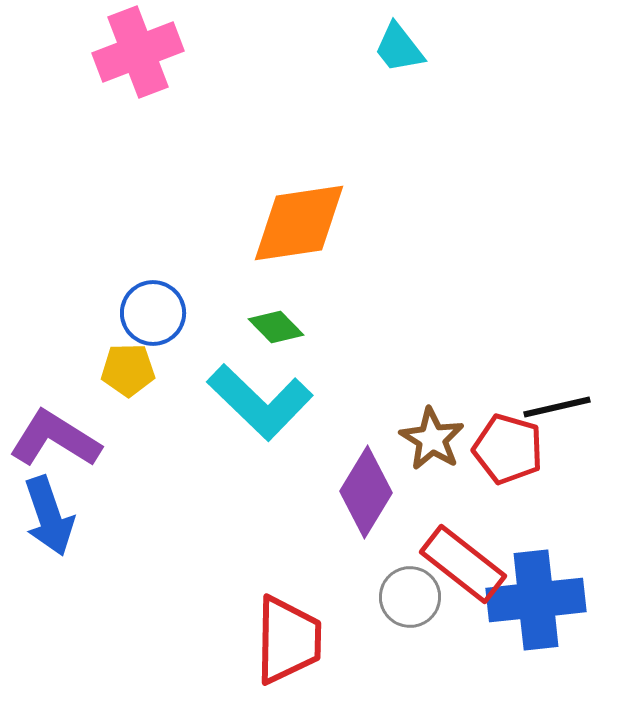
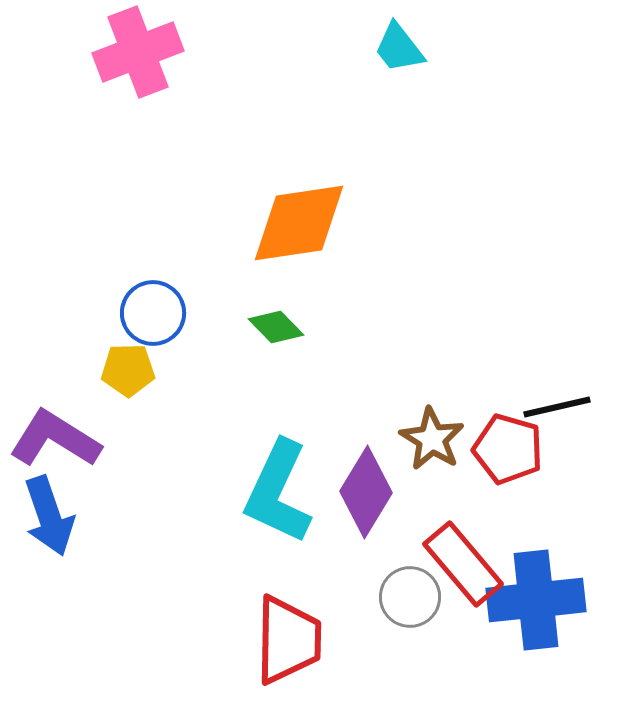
cyan L-shape: moved 18 px right, 90 px down; rotated 71 degrees clockwise
red rectangle: rotated 12 degrees clockwise
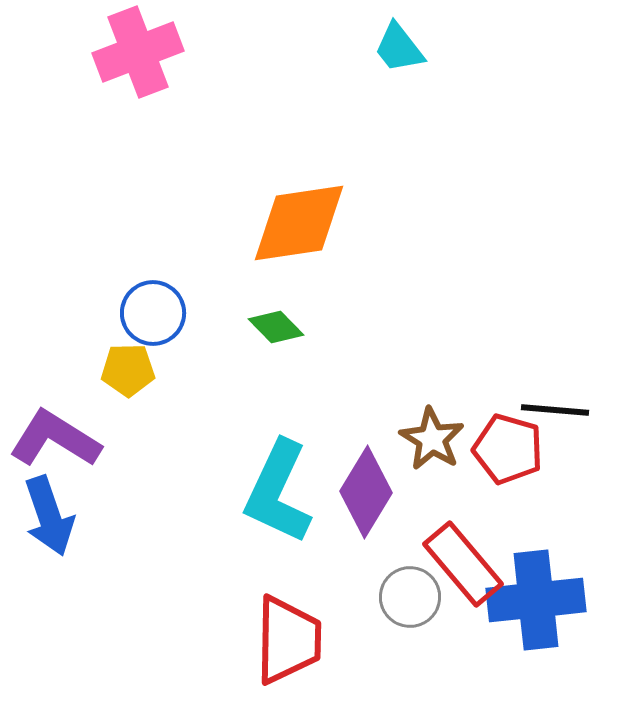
black line: moved 2 px left, 3 px down; rotated 18 degrees clockwise
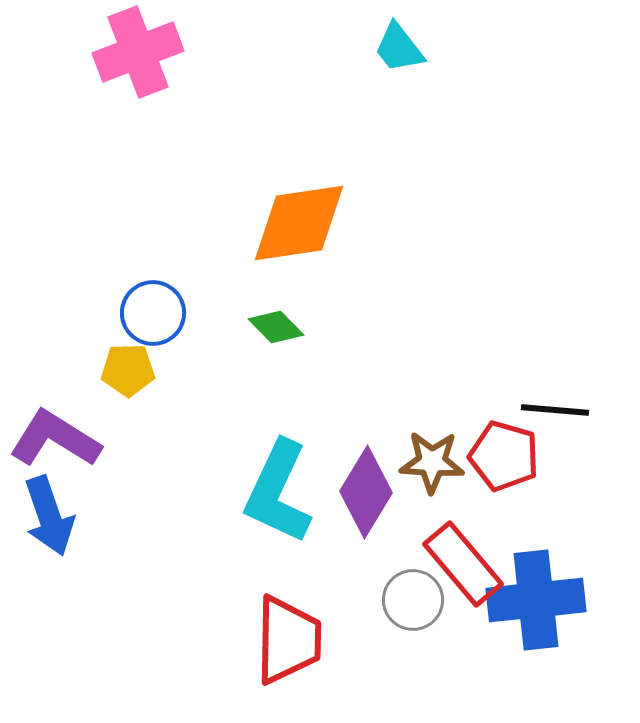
brown star: moved 23 px down; rotated 28 degrees counterclockwise
red pentagon: moved 4 px left, 7 px down
gray circle: moved 3 px right, 3 px down
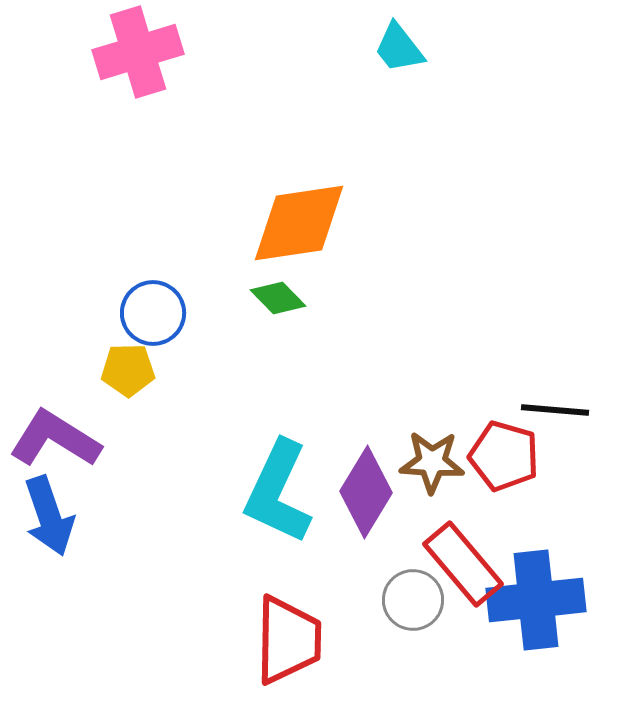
pink cross: rotated 4 degrees clockwise
green diamond: moved 2 px right, 29 px up
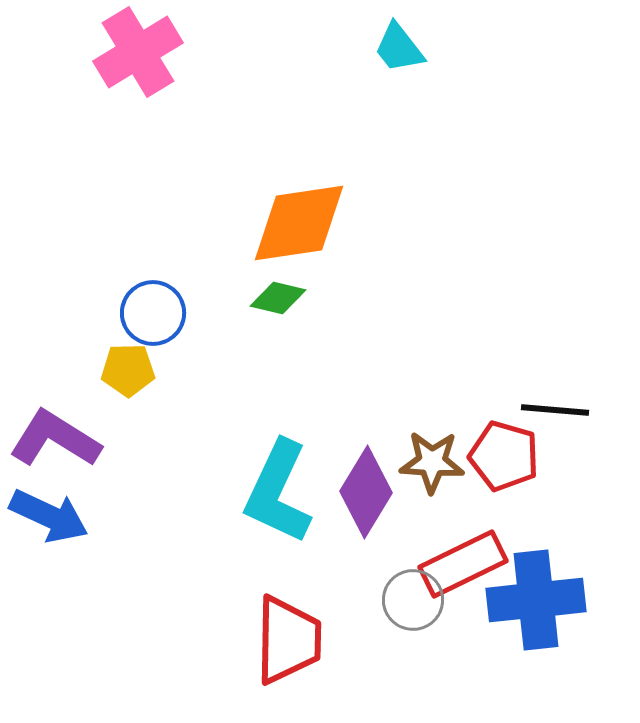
pink cross: rotated 14 degrees counterclockwise
green diamond: rotated 32 degrees counterclockwise
blue arrow: rotated 46 degrees counterclockwise
red rectangle: rotated 76 degrees counterclockwise
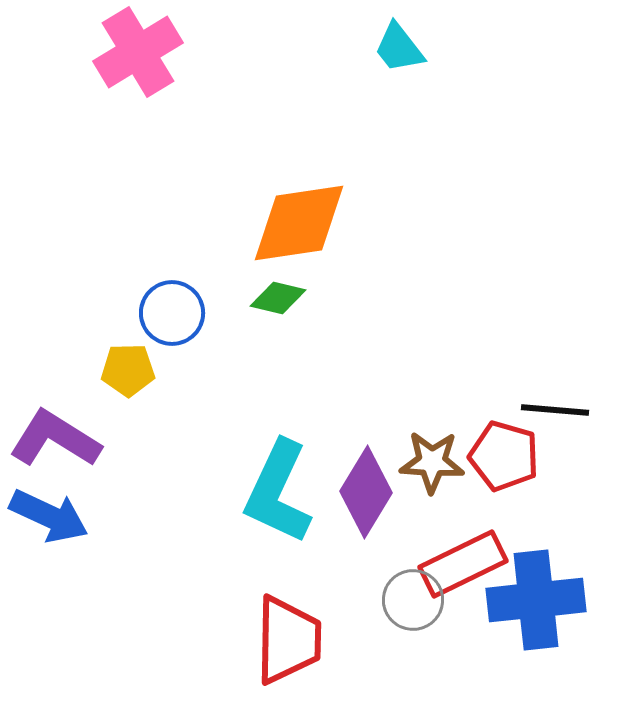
blue circle: moved 19 px right
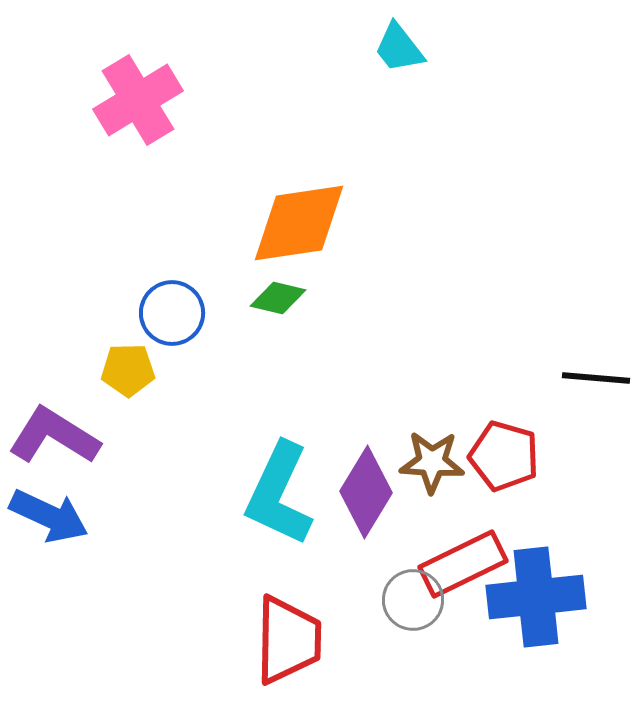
pink cross: moved 48 px down
black line: moved 41 px right, 32 px up
purple L-shape: moved 1 px left, 3 px up
cyan L-shape: moved 1 px right, 2 px down
blue cross: moved 3 px up
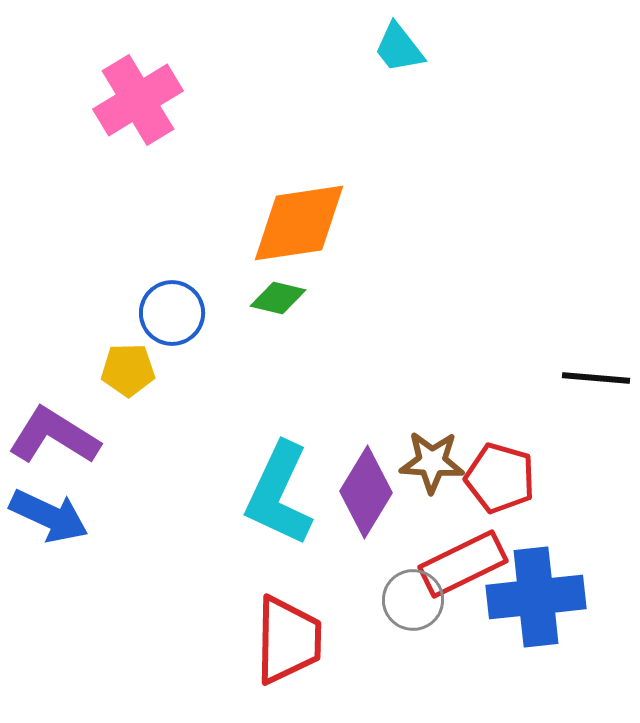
red pentagon: moved 4 px left, 22 px down
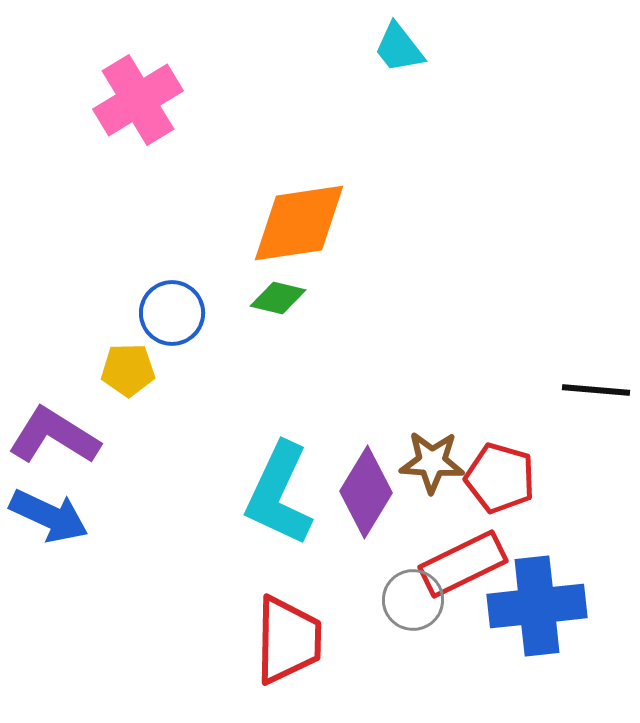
black line: moved 12 px down
blue cross: moved 1 px right, 9 px down
